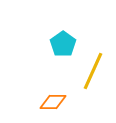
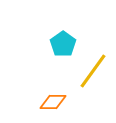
yellow line: rotated 12 degrees clockwise
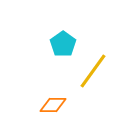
orange diamond: moved 3 px down
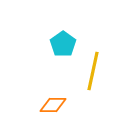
yellow line: rotated 24 degrees counterclockwise
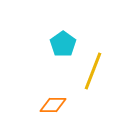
yellow line: rotated 9 degrees clockwise
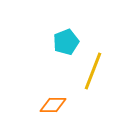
cyan pentagon: moved 3 px right, 2 px up; rotated 15 degrees clockwise
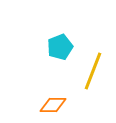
cyan pentagon: moved 6 px left, 5 px down
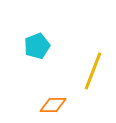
cyan pentagon: moved 23 px left, 1 px up
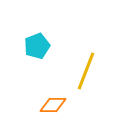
yellow line: moved 7 px left
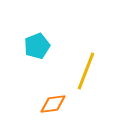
orange diamond: moved 1 px up; rotated 8 degrees counterclockwise
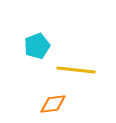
yellow line: moved 10 px left, 1 px up; rotated 75 degrees clockwise
